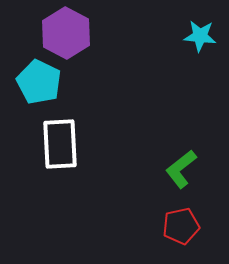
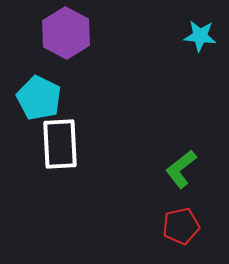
cyan pentagon: moved 16 px down
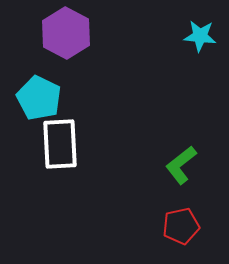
green L-shape: moved 4 px up
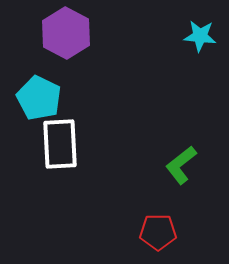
red pentagon: moved 23 px left, 6 px down; rotated 12 degrees clockwise
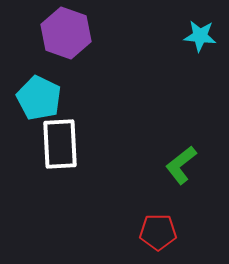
purple hexagon: rotated 9 degrees counterclockwise
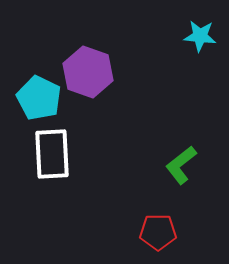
purple hexagon: moved 22 px right, 39 px down
white rectangle: moved 8 px left, 10 px down
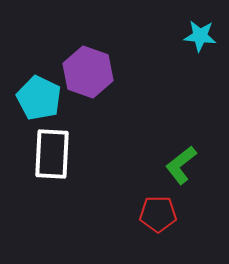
white rectangle: rotated 6 degrees clockwise
red pentagon: moved 18 px up
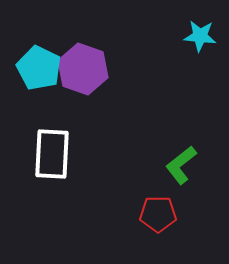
purple hexagon: moved 5 px left, 3 px up
cyan pentagon: moved 30 px up
